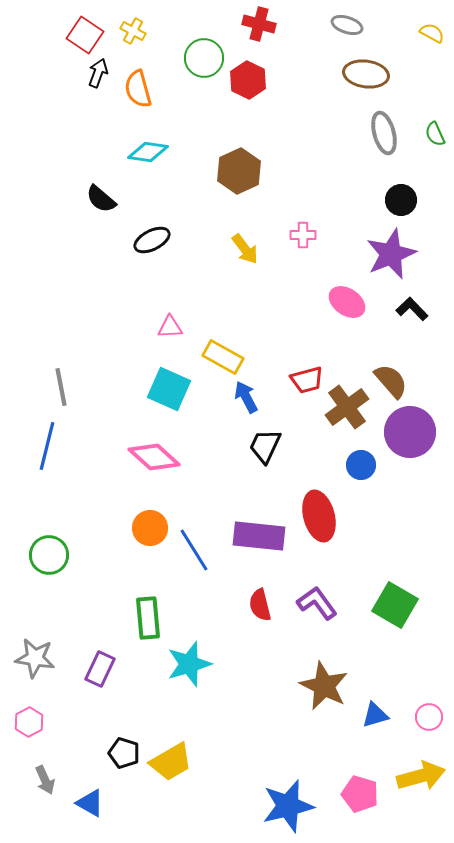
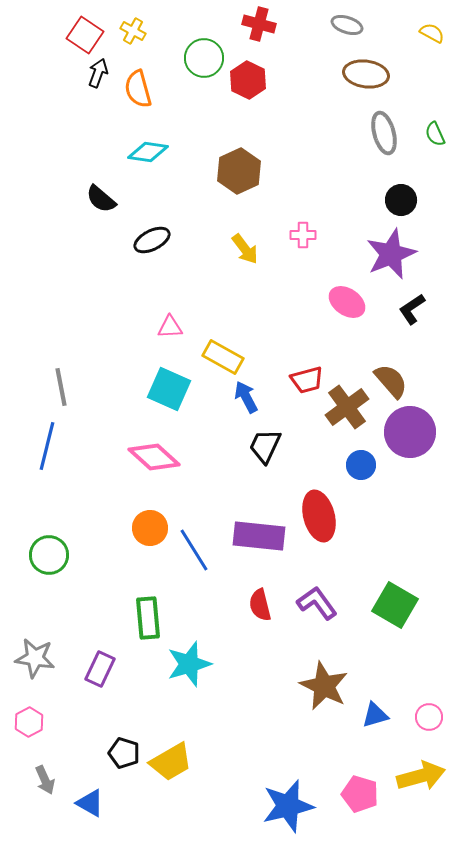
black L-shape at (412, 309): rotated 80 degrees counterclockwise
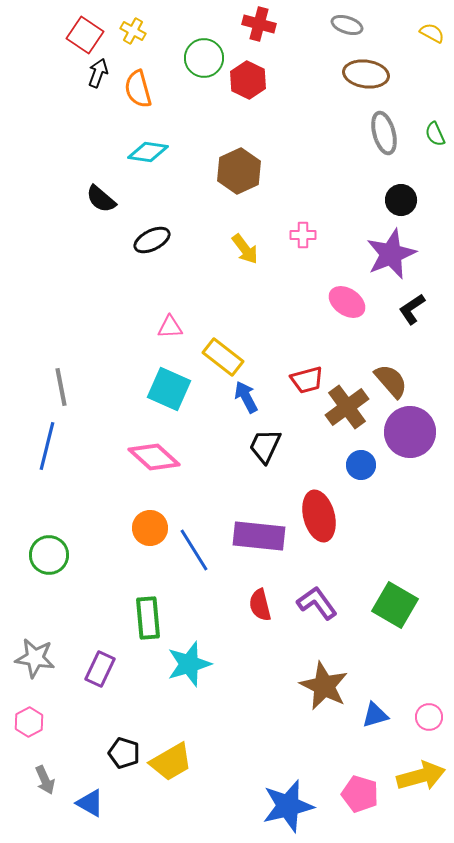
yellow rectangle at (223, 357): rotated 9 degrees clockwise
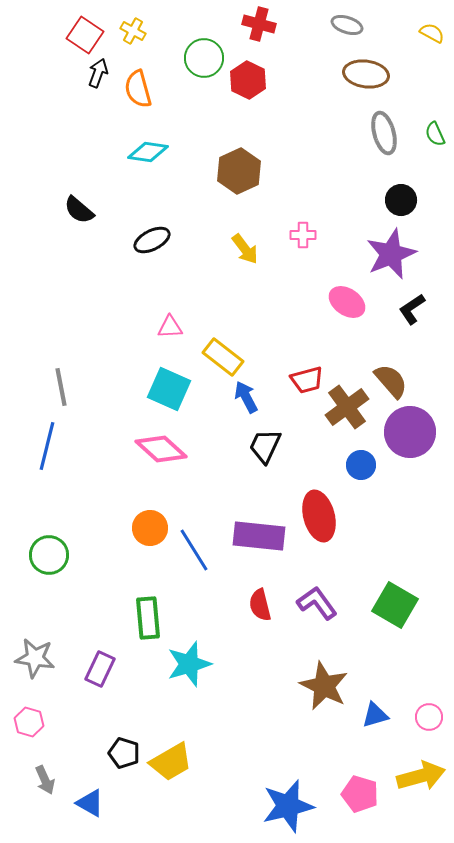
black semicircle at (101, 199): moved 22 px left, 11 px down
pink diamond at (154, 457): moved 7 px right, 8 px up
pink hexagon at (29, 722): rotated 16 degrees counterclockwise
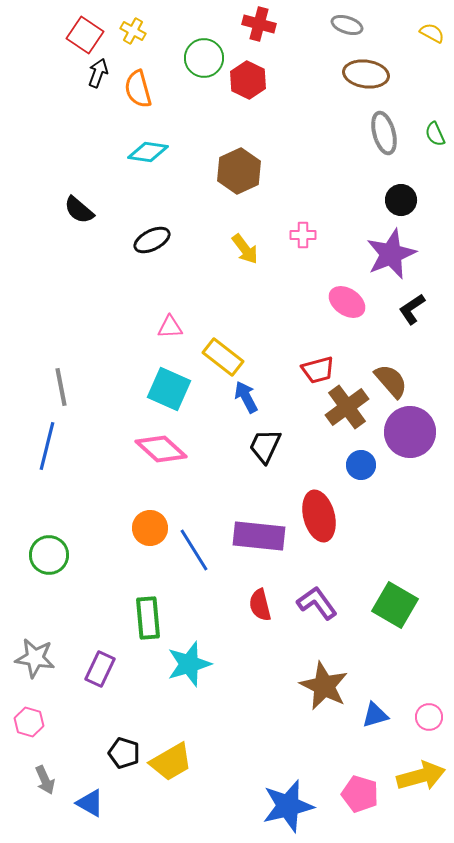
red trapezoid at (307, 380): moved 11 px right, 10 px up
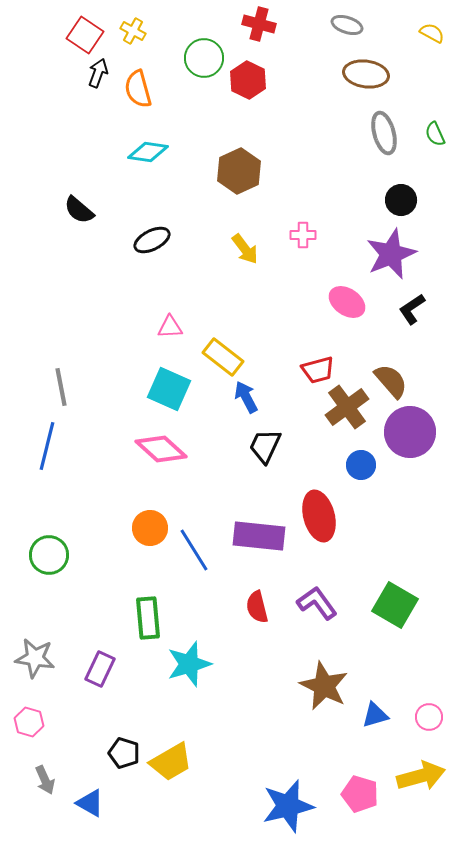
red semicircle at (260, 605): moved 3 px left, 2 px down
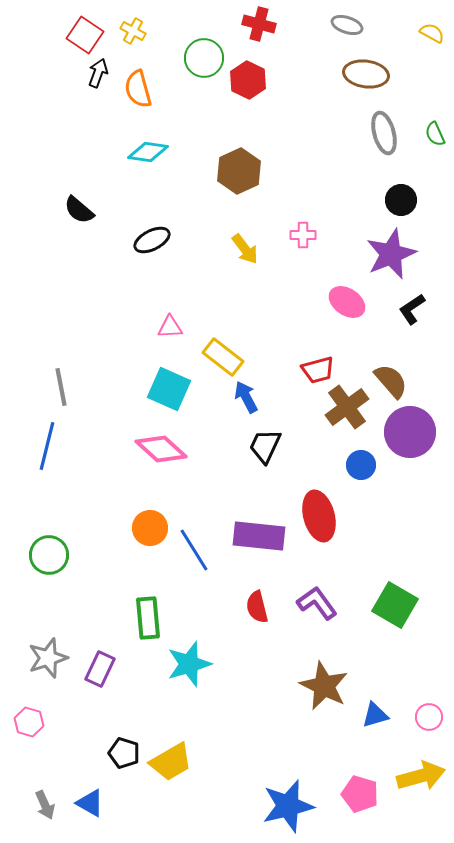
gray star at (35, 658): moved 13 px right; rotated 27 degrees counterclockwise
gray arrow at (45, 780): moved 25 px down
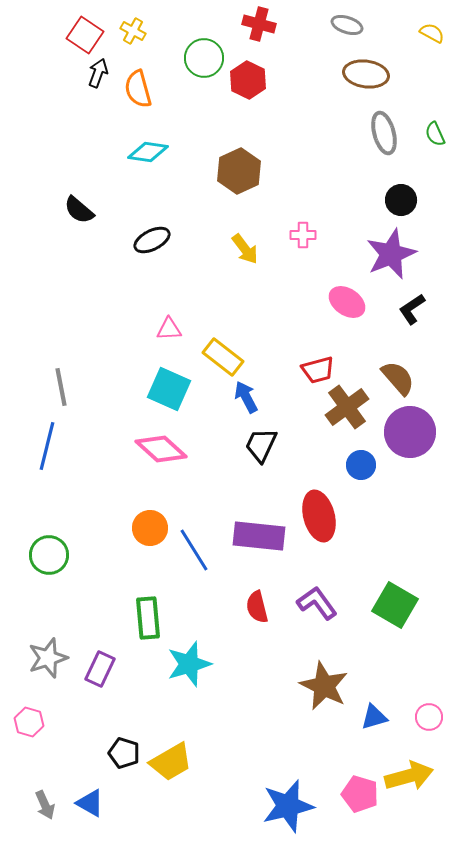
pink triangle at (170, 327): moved 1 px left, 2 px down
brown semicircle at (391, 381): moved 7 px right, 3 px up
black trapezoid at (265, 446): moved 4 px left, 1 px up
blue triangle at (375, 715): moved 1 px left, 2 px down
yellow arrow at (421, 776): moved 12 px left
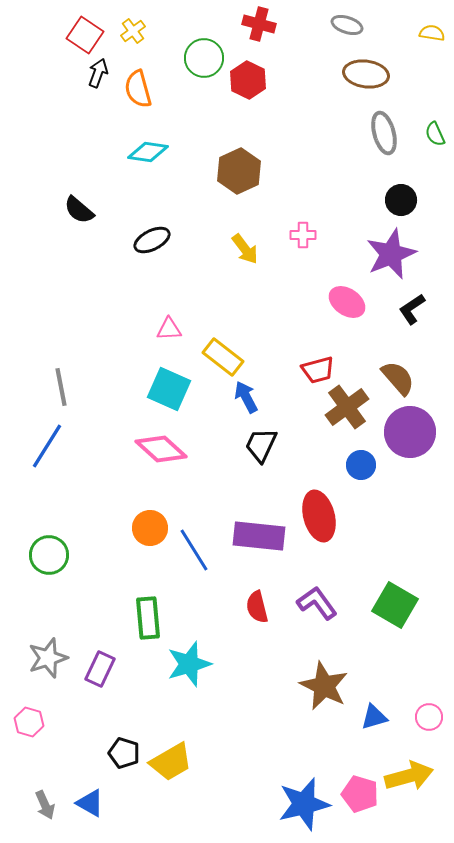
yellow cross at (133, 31): rotated 25 degrees clockwise
yellow semicircle at (432, 33): rotated 20 degrees counterclockwise
blue line at (47, 446): rotated 18 degrees clockwise
blue star at (288, 806): moved 16 px right, 2 px up
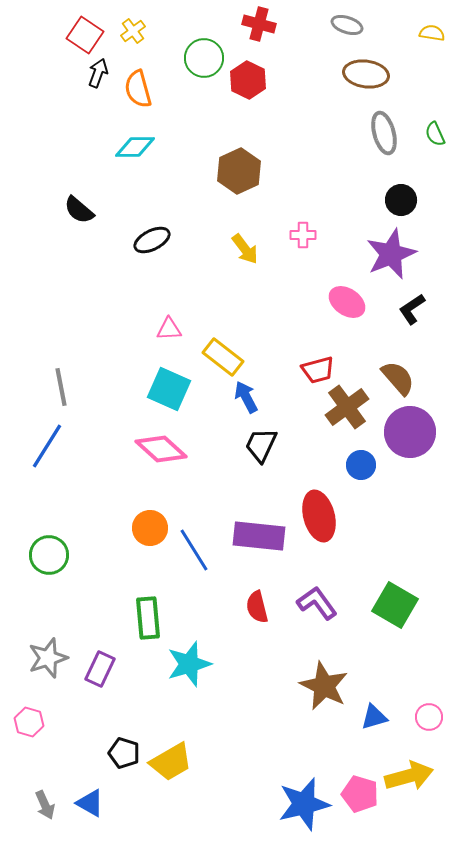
cyan diamond at (148, 152): moved 13 px left, 5 px up; rotated 9 degrees counterclockwise
